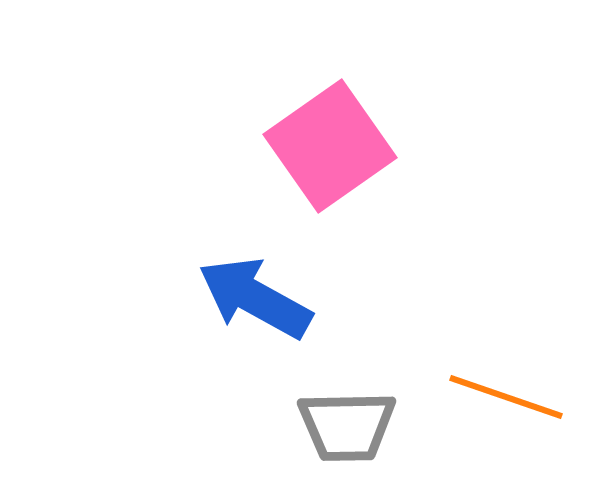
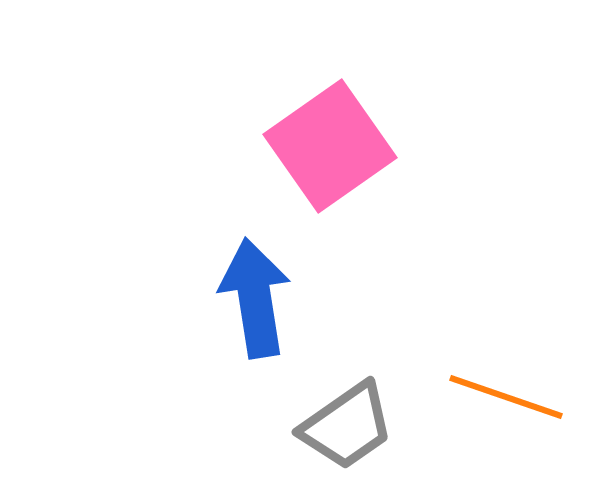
blue arrow: rotated 52 degrees clockwise
gray trapezoid: rotated 34 degrees counterclockwise
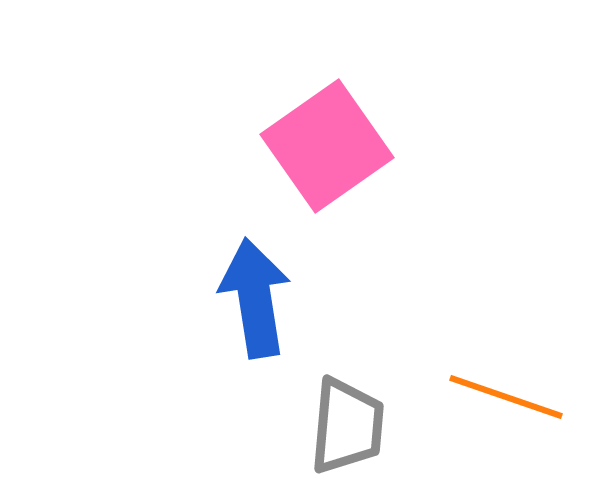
pink square: moved 3 px left
gray trapezoid: rotated 50 degrees counterclockwise
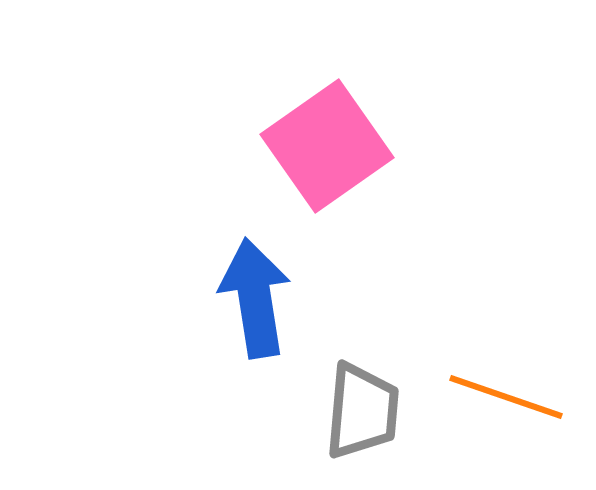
gray trapezoid: moved 15 px right, 15 px up
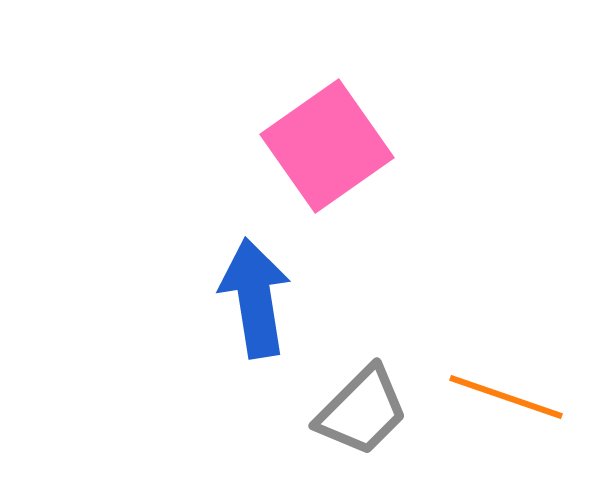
gray trapezoid: rotated 40 degrees clockwise
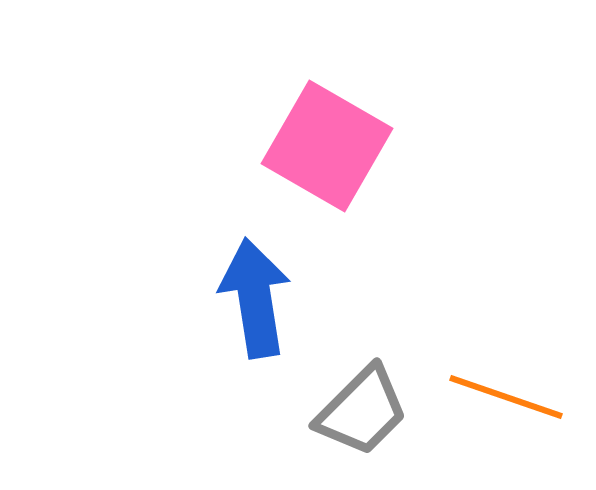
pink square: rotated 25 degrees counterclockwise
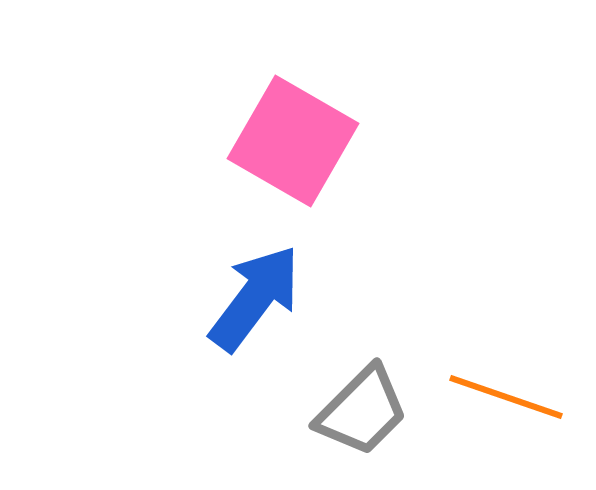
pink square: moved 34 px left, 5 px up
blue arrow: rotated 46 degrees clockwise
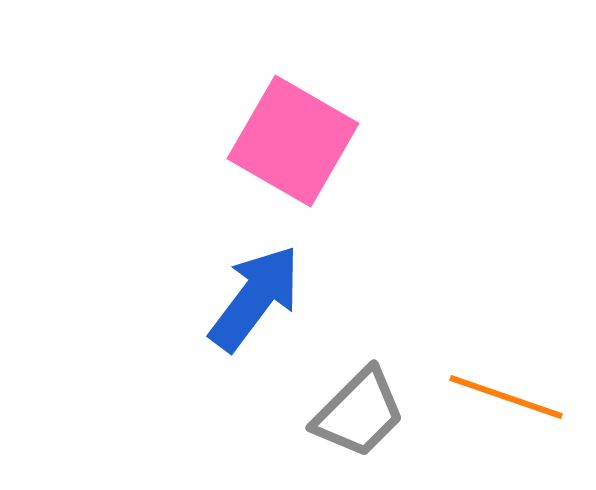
gray trapezoid: moved 3 px left, 2 px down
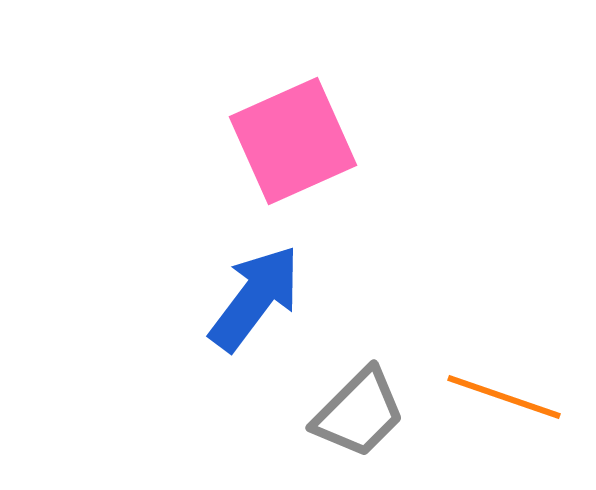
pink square: rotated 36 degrees clockwise
orange line: moved 2 px left
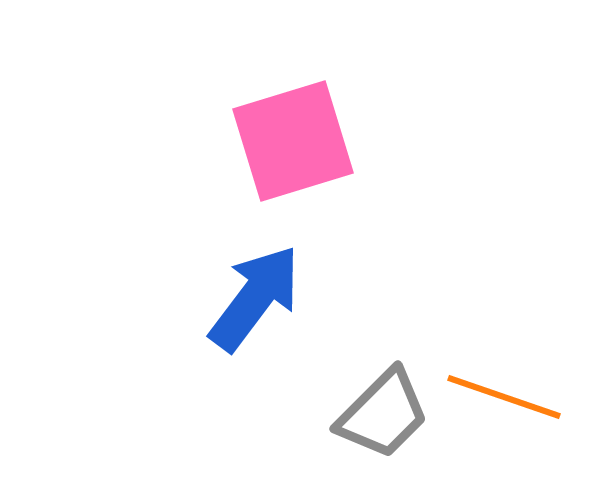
pink square: rotated 7 degrees clockwise
gray trapezoid: moved 24 px right, 1 px down
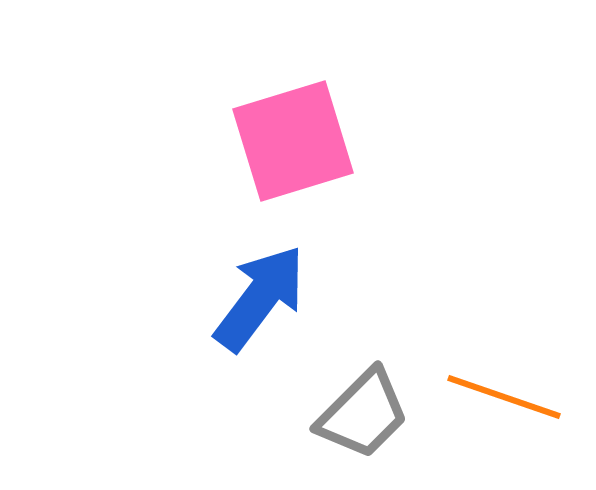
blue arrow: moved 5 px right
gray trapezoid: moved 20 px left
